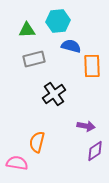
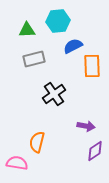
blue semicircle: moved 2 px right; rotated 42 degrees counterclockwise
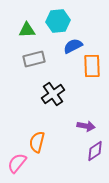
black cross: moved 1 px left
pink semicircle: rotated 60 degrees counterclockwise
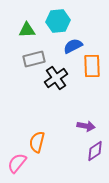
black cross: moved 3 px right, 16 px up
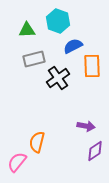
cyan hexagon: rotated 25 degrees clockwise
black cross: moved 2 px right
pink semicircle: moved 1 px up
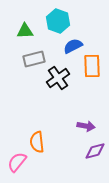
green triangle: moved 2 px left, 1 px down
orange semicircle: rotated 20 degrees counterclockwise
purple diamond: rotated 20 degrees clockwise
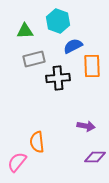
black cross: rotated 30 degrees clockwise
purple diamond: moved 6 px down; rotated 15 degrees clockwise
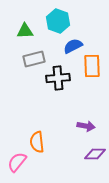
purple diamond: moved 3 px up
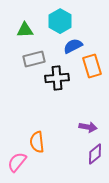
cyan hexagon: moved 2 px right; rotated 10 degrees clockwise
green triangle: moved 1 px up
orange rectangle: rotated 15 degrees counterclockwise
black cross: moved 1 px left
purple arrow: moved 2 px right, 1 px down
purple diamond: rotated 40 degrees counterclockwise
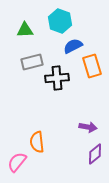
cyan hexagon: rotated 10 degrees counterclockwise
gray rectangle: moved 2 px left, 3 px down
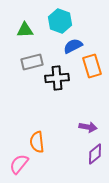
pink semicircle: moved 2 px right, 2 px down
